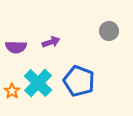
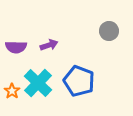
purple arrow: moved 2 px left, 3 px down
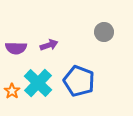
gray circle: moved 5 px left, 1 px down
purple semicircle: moved 1 px down
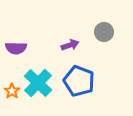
purple arrow: moved 21 px right
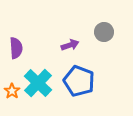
purple semicircle: rotated 95 degrees counterclockwise
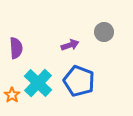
orange star: moved 4 px down
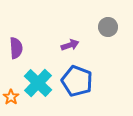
gray circle: moved 4 px right, 5 px up
blue pentagon: moved 2 px left
orange star: moved 1 px left, 2 px down
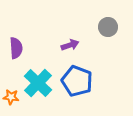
orange star: rotated 28 degrees counterclockwise
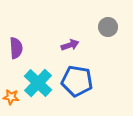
blue pentagon: rotated 12 degrees counterclockwise
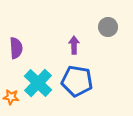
purple arrow: moved 4 px right; rotated 72 degrees counterclockwise
